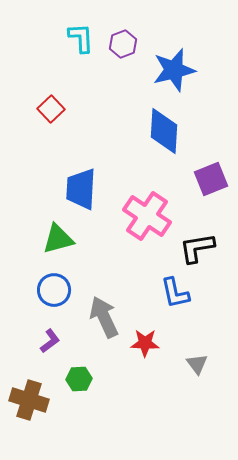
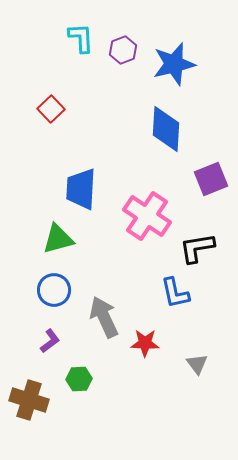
purple hexagon: moved 6 px down
blue star: moved 6 px up
blue diamond: moved 2 px right, 2 px up
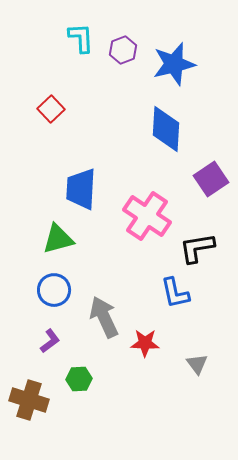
purple square: rotated 12 degrees counterclockwise
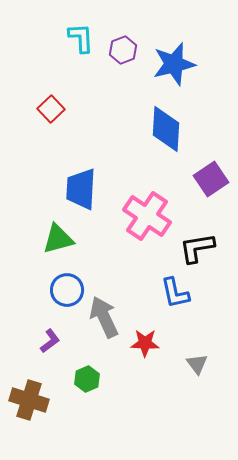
blue circle: moved 13 px right
green hexagon: moved 8 px right; rotated 20 degrees counterclockwise
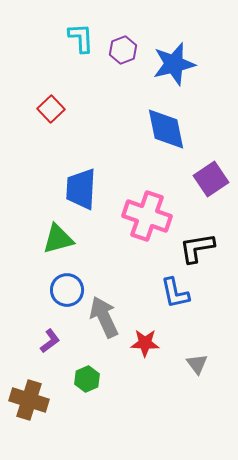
blue diamond: rotated 15 degrees counterclockwise
pink cross: rotated 15 degrees counterclockwise
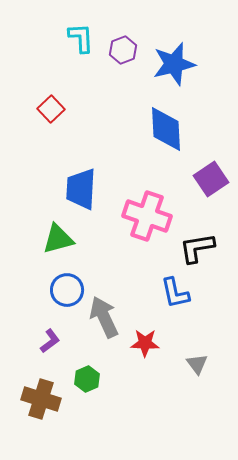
blue diamond: rotated 9 degrees clockwise
brown cross: moved 12 px right, 1 px up
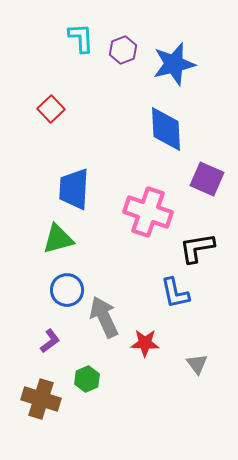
purple square: moved 4 px left; rotated 32 degrees counterclockwise
blue trapezoid: moved 7 px left
pink cross: moved 1 px right, 4 px up
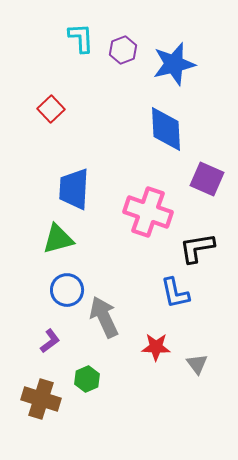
red star: moved 11 px right, 4 px down
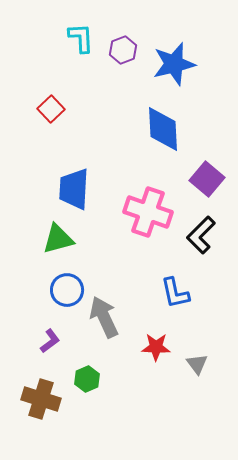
blue diamond: moved 3 px left
purple square: rotated 16 degrees clockwise
black L-shape: moved 4 px right, 13 px up; rotated 36 degrees counterclockwise
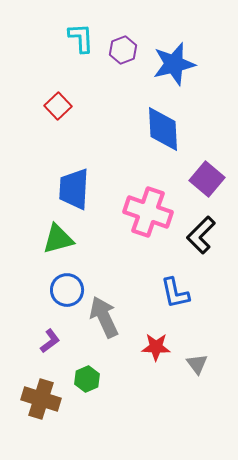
red square: moved 7 px right, 3 px up
